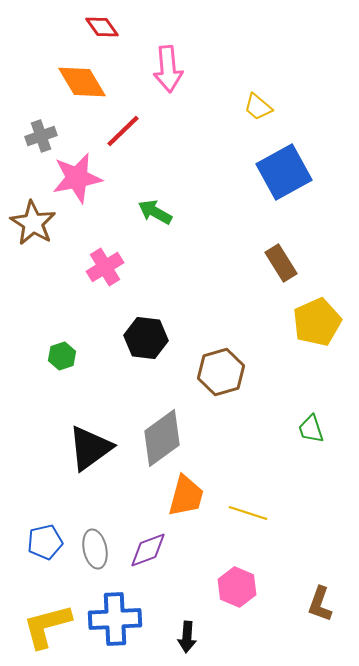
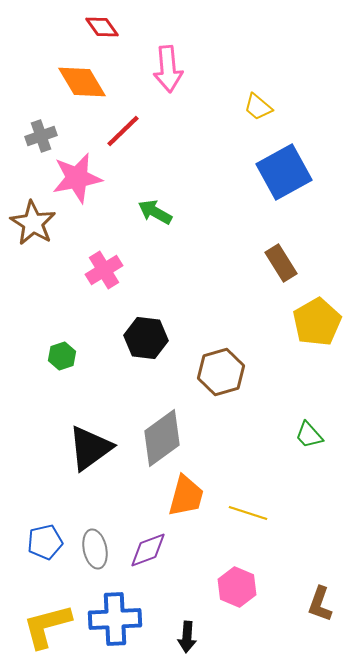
pink cross: moved 1 px left, 3 px down
yellow pentagon: rotated 6 degrees counterclockwise
green trapezoid: moved 2 px left, 6 px down; rotated 24 degrees counterclockwise
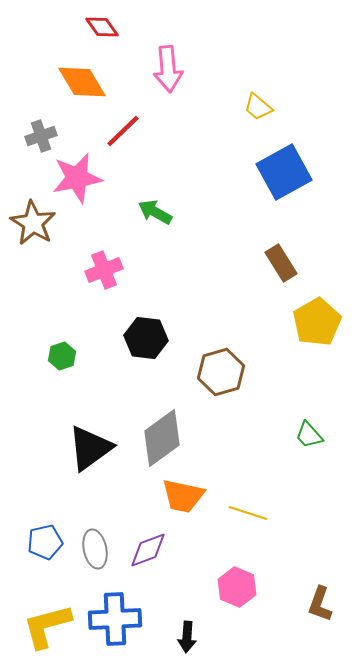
pink cross: rotated 9 degrees clockwise
orange trapezoid: moved 3 px left; rotated 87 degrees clockwise
